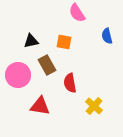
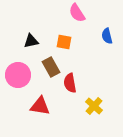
brown rectangle: moved 4 px right, 2 px down
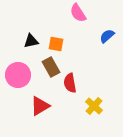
pink semicircle: moved 1 px right
blue semicircle: rotated 63 degrees clockwise
orange square: moved 8 px left, 2 px down
red triangle: rotated 40 degrees counterclockwise
